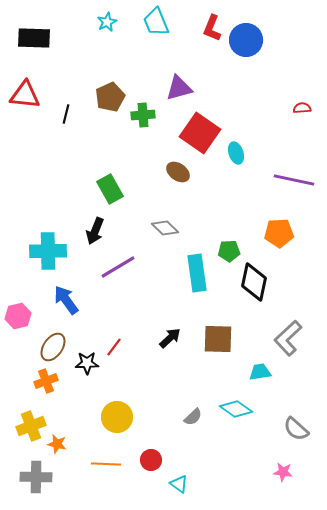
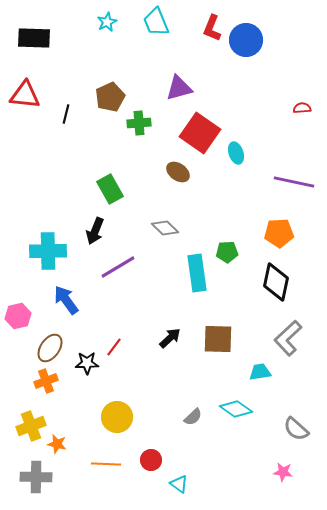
green cross at (143, 115): moved 4 px left, 8 px down
purple line at (294, 180): moved 2 px down
green pentagon at (229, 251): moved 2 px left, 1 px down
black diamond at (254, 282): moved 22 px right
brown ellipse at (53, 347): moved 3 px left, 1 px down
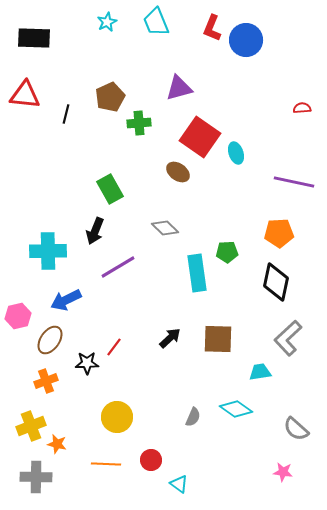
red square at (200, 133): moved 4 px down
blue arrow at (66, 300): rotated 80 degrees counterclockwise
brown ellipse at (50, 348): moved 8 px up
gray semicircle at (193, 417): rotated 24 degrees counterclockwise
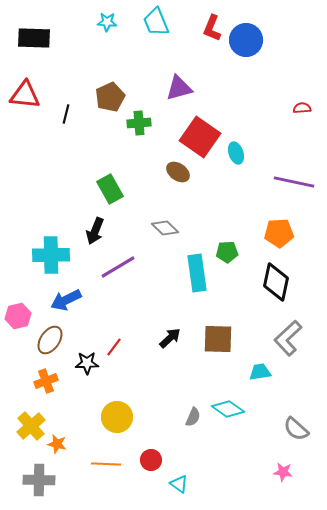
cyan star at (107, 22): rotated 30 degrees clockwise
cyan cross at (48, 251): moved 3 px right, 4 px down
cyan diamond at (236, 409): moved 8 px left
yellow cross at (31, 426): rotated 20 degrees counterclockwise
gray cross at (36, 477): moved 3 px right, 3 px down
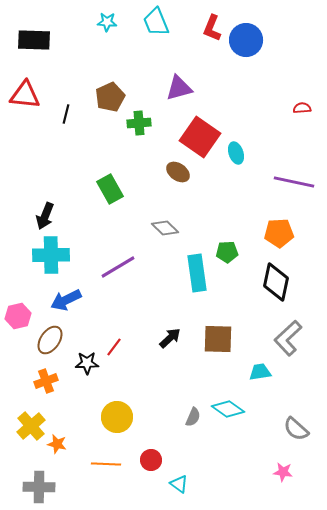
black rectangle at (34, 38): moved 2 px down
black arrow at (95, 231): moved 50 px left, 15 px up
gray cross at (39, 480): moved 7 px down
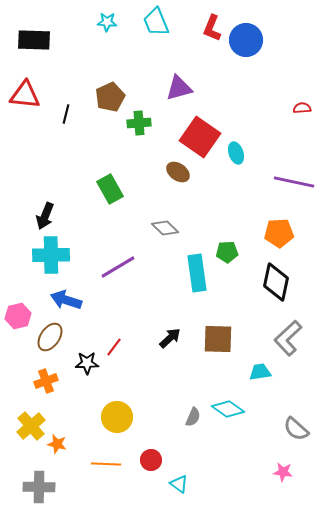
blue arrow at (66, 300): rotated 44 degrees clockwise
brown ellipse at (50, 340): moved 3 px up
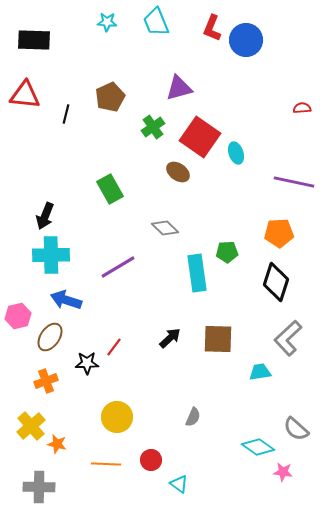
green cross at (139, 123): moved 14 px right, 4 px down; rotated 30 degrees counterclockwise
black diamond at (276, 282): rotated 6 degrees clockwise
cyan diamond at (228, 409): moved 30 px right, 38 px down
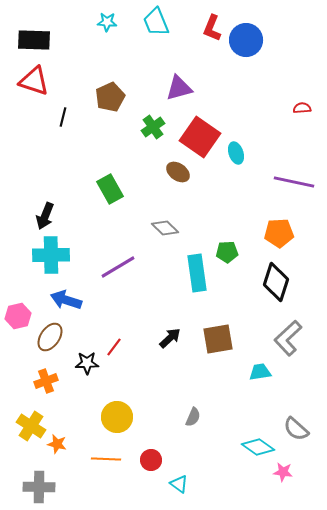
red triangle at (25, 95): moved 9 px right, 14 px up; rotated 12 degrees clockwise
black line at (66, 114): moved 3 px left, 3 px down
brown square at (218, 339): rotated 12 degrees counterclockwise
yellow cross at (31, 426): rotated 16 degrees counterclockwise
orange line at (106, 464): moved 5 px up
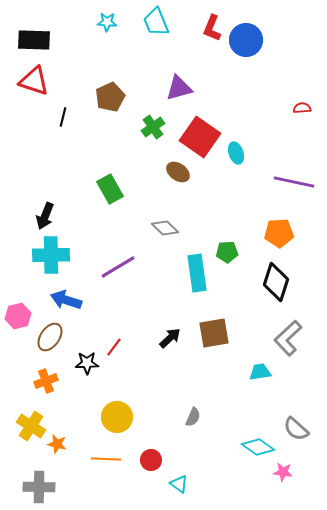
brown square at (218, 339): moved 4 px left, 6 px up
